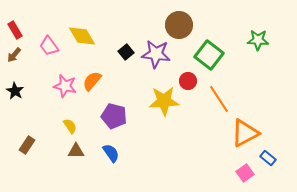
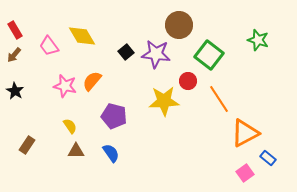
green star: rotated 15 degrees clockwise
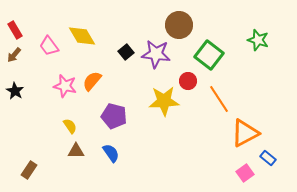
brown rectangle: moved 2 px right, 25 px down
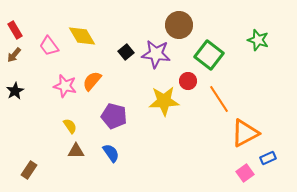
black star: rotated 12 degrees clockwise
blue rectangle: rotated 63 degrees counterclockwise
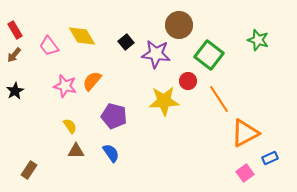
black square: moved 10 px up
blue rectangle: moved 2 px right
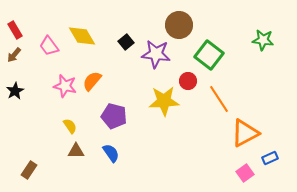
green star: moved 5 px right; rotated 10 degrees counterclockwise
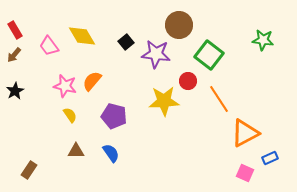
yellow semicircle: moved 11 px up
pink square: rotated 30 degrees counterclockwise
